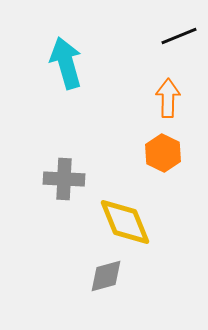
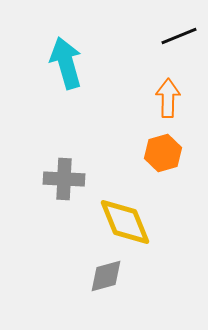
orange hexagon: rotated 18 degrees clockwise
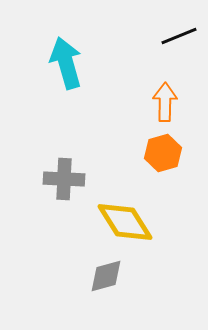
orange arrow: moved 3 px left, 4 px down
yellow diamond: rotated 10 degrees counterclockwise
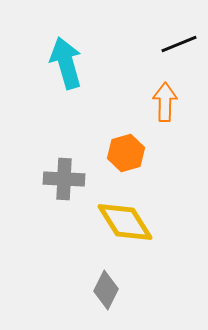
black line: moved 8 px down
orange hexagon: moved 37 px left
gray diamond: moved 14 px down; rotated 48 degrees counterclockwise
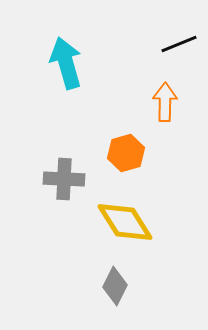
gray diamond: moved 9 px right, 4 px up
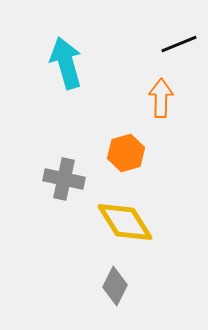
orange arrow: moved 4 px left, 4 px up
gray cross: rotated 9 degrees clockwise
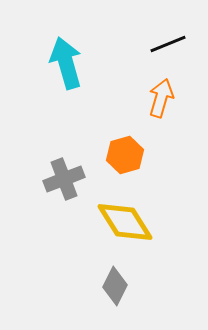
black line: moved 11 px left
orange arrow: rotated 15 degrees clockwise
orange hexagon: moved 1 px left, 2 px down
gray cross: rotated 33 degrees counterclockwise
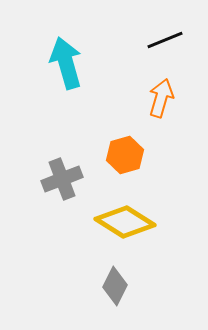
black line: moved 3 px left, 4 px up
gray cross: moved 2 px left
yellow diamond: rotated 26 degrees counterclockwise
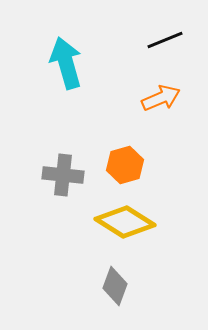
orange arrow: rotated 51 degrees clockwise
orange hexagon: moved 10 px down
gray cross: moved 1 px right, 4 px up; rotated 27 degrees clockwise
gray diamond: rotated 6 degrees counterclockwise
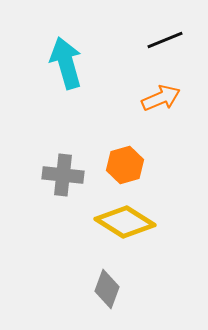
gray diamond: moved 8 px left, 3 px down
